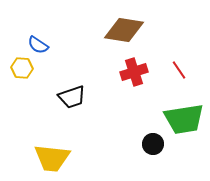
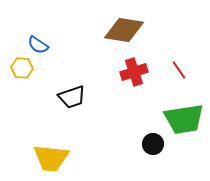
yellow trapezoid: moved 1 px left
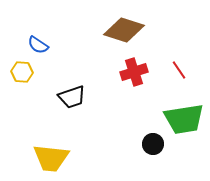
brown diamond: rotated 9 degrees clockwise
yellow hexagon: moved 4 px down
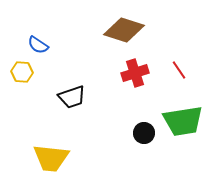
red cross: moved 1 px right, 1 px down
green trapezoid: moved 1 px left, 2 px down
black circle: moved 9 px left, 11 px up
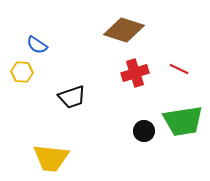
blue semicircle: moved 1 px left
red line: moved 1 px up; rotated 30 degrees counterclockwise
black circle: moved 2 px up
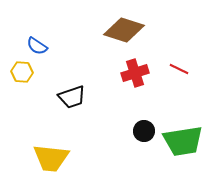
blue semicircle: moved 1 px down
green trapezoid: moved 20 px down
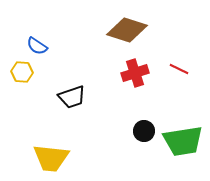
brown diamond: moved 3 px right
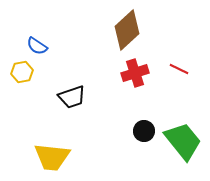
brown diamond: rotated 60 degrees counterclockwise
yellow hexagon: rotated 15 degrees counterclockwise
green trapezoid: rotated 120 degrees counterclockwise
yellow trapezoid: moved 1 px right, 1 px up
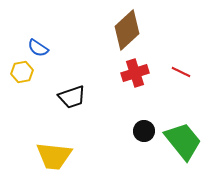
blue semicircle: moved 1 px right, 2 px down
red line: moved 2 px right, 3 px down
yellow trapezoid: moved 2 px right, 1 px up
